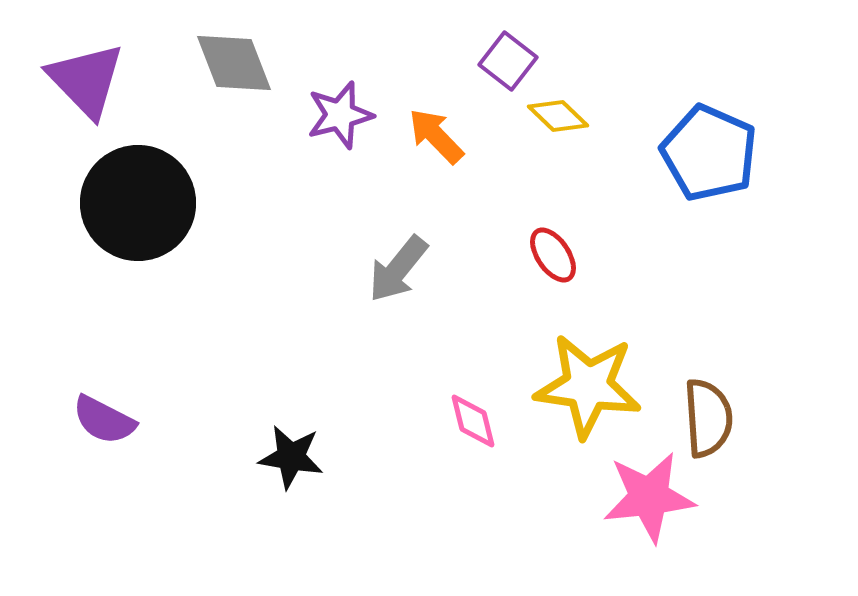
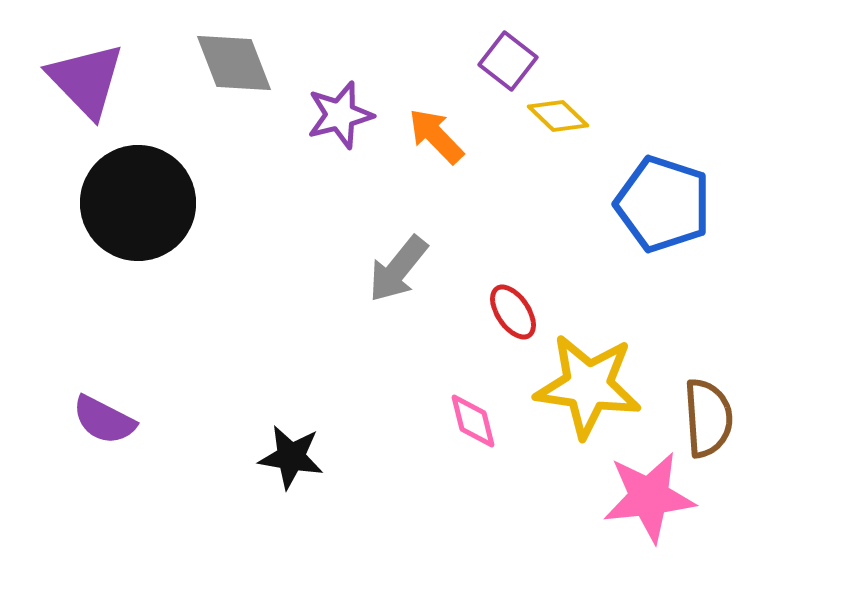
blue pentagon: moved 46 px left, 51 px down; rotated 6 degrees counterclockwise
red ellipse: moved 40 px left, 57 px down
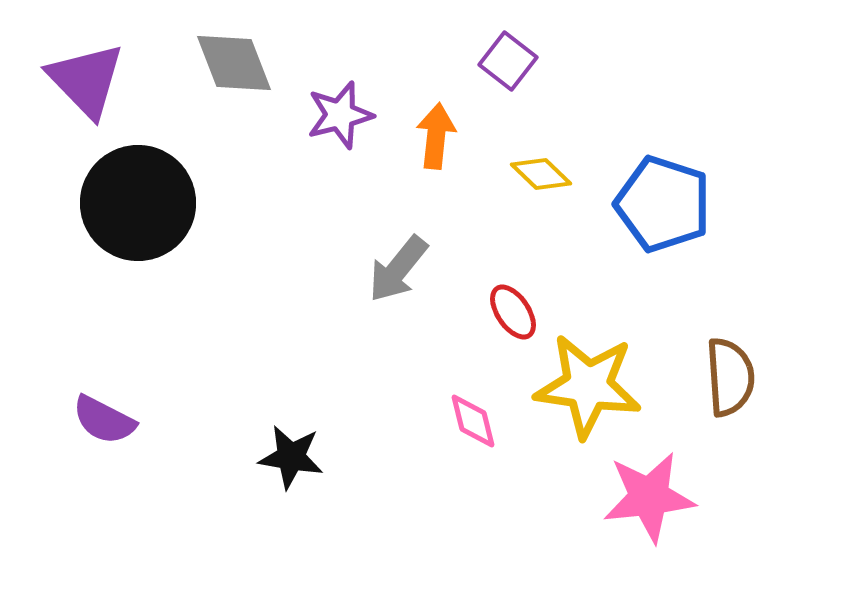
yellow diamond: moved 17 px left, 58 px down
orange arrow: rotated 50 degrees clockwise
brown semicircle: moved 22 px right, 41 px up
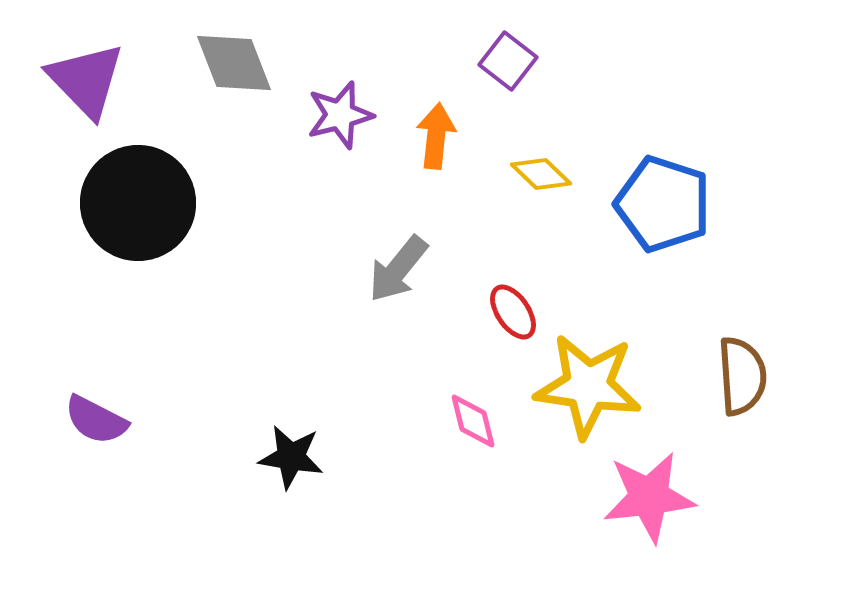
brown semicircle: moved 12 px right, 1 px up
purple semicircle: moved 8 px left
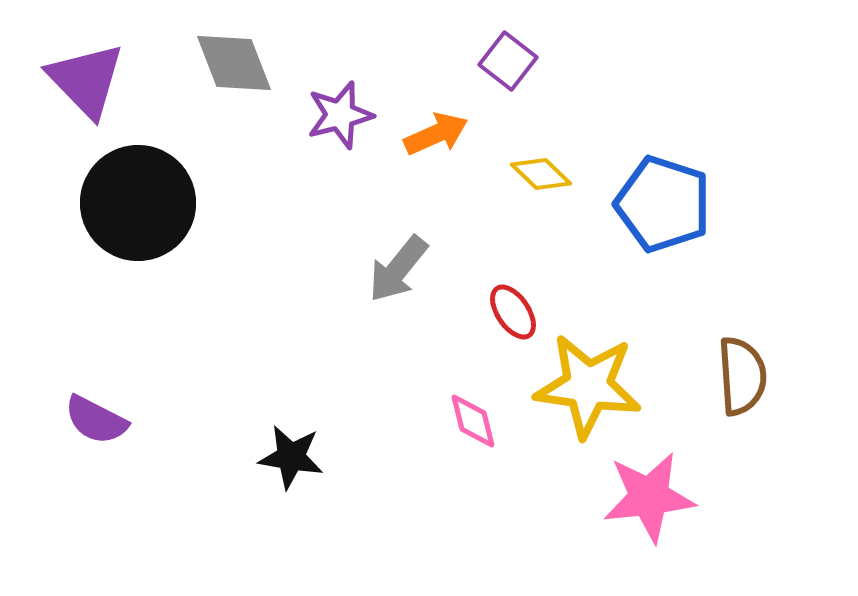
orange arrow: moved 2 px up; rotated 60 degrees clockwise
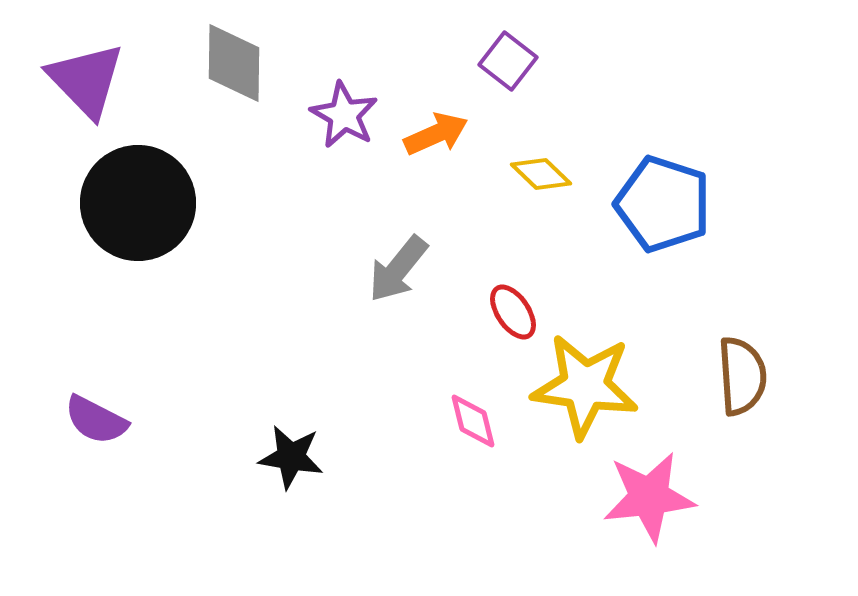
gray diamond: rotated 22 degrees clockwise
purple star: moved 4 px right; rotated 28 degrees counterclockwise
yellow star: moved 3 px left
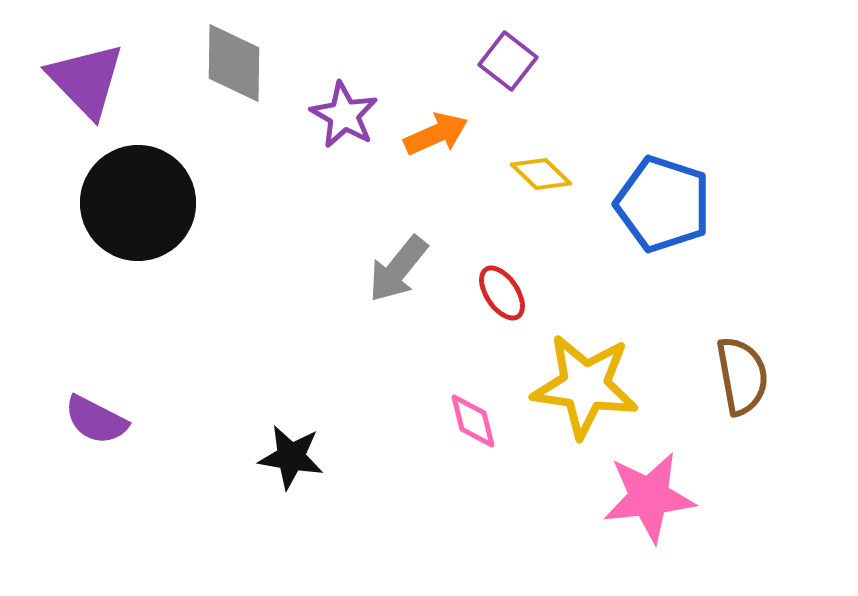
red ellipse: moved 11 px left, 19 px up
brown semicircle: rotated 6 degrees counterclockwise
